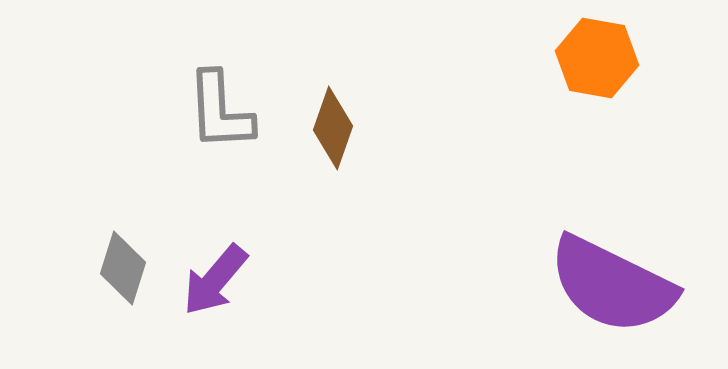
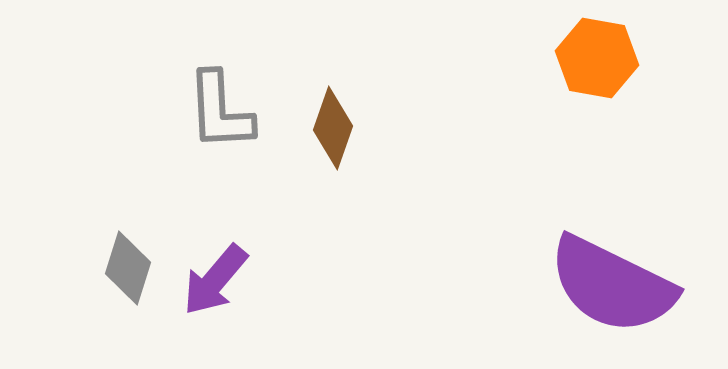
gray diamond: moved 5 px right
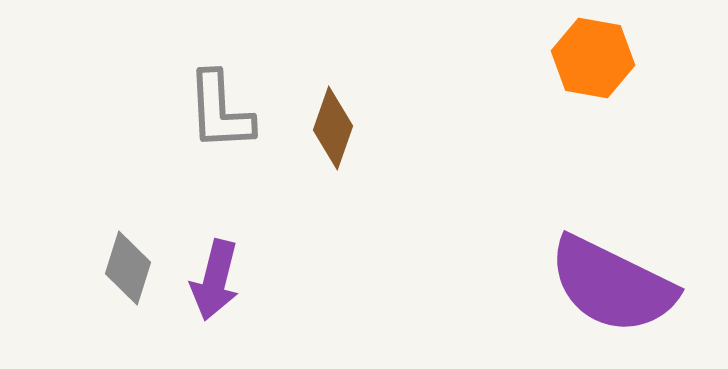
orange hexagon: moved 4 px left
purple arrow: rotated 26 degrees counterclockwise
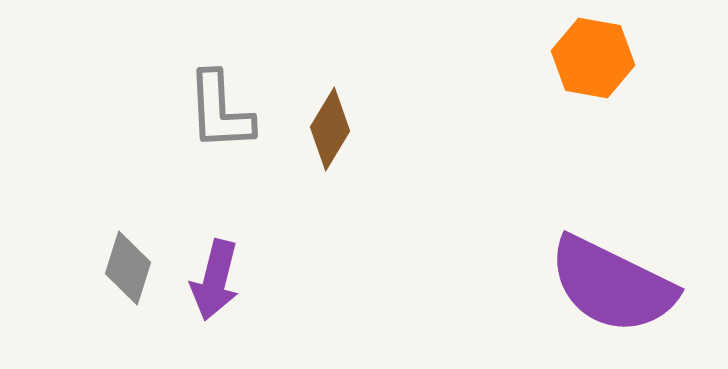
brown diamond: moved 3 px left, 1 px down; rotated 12 degrees clockwise
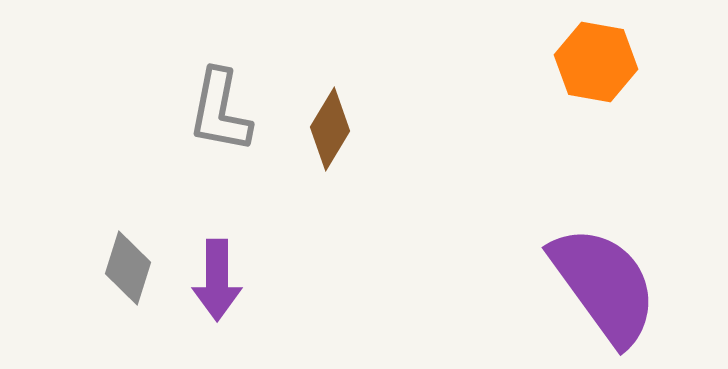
orange hexagon: moved 3 px right, 4 px down
gray L-shape: rotated 14 degrees clockwise
purple arrow: moved 2 px right; rotated 14 degrees counterclockwise
purple semicircle: moved 8 px left; rotated 152 degrees counterclockwise
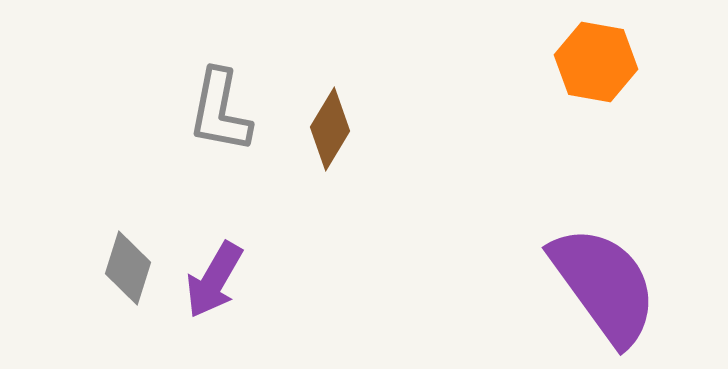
purple arrow: moved 3 px left; rotated 30 degrees clockwise
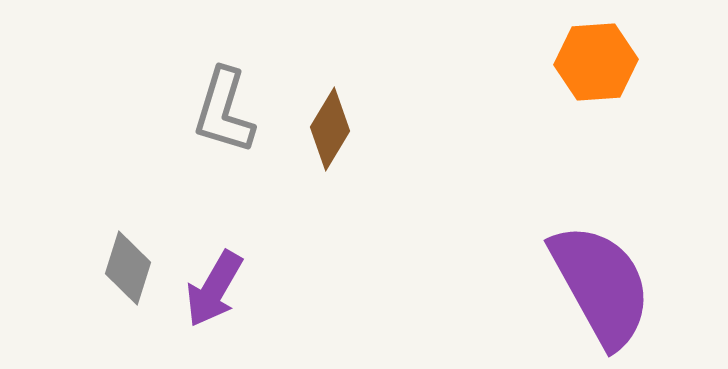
orange hexagon: rotated 14 degrees counterclockwise
gray L-shape: moved 4 px right; rotated 6 degrees clockwise
purple arrow: moved 9 px down
purple semicircle: moved 3 px left; rotated 7 degrees clockwise
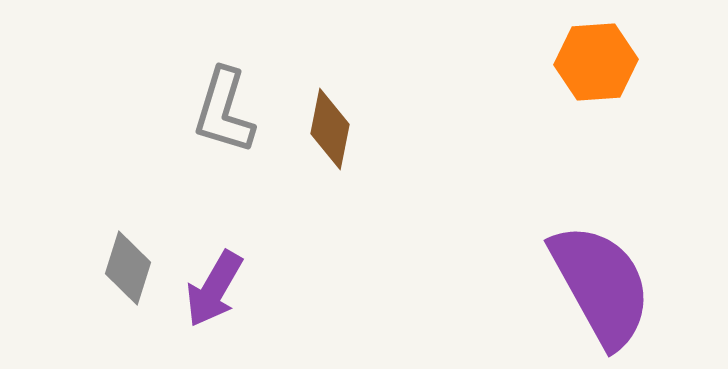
brown diamond: rotated 20 degrees counterclockwise
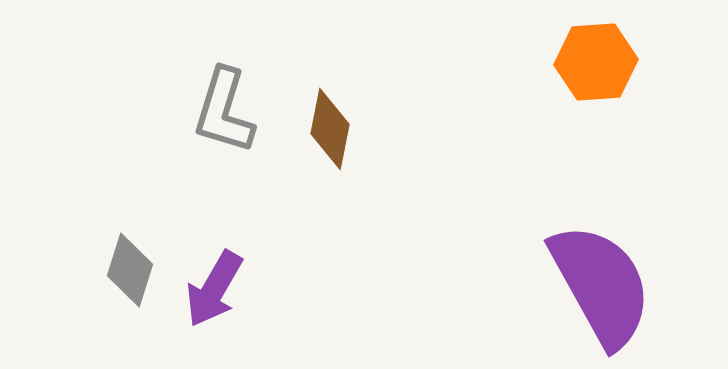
gray diamond: moved 2 px right, 2 px down
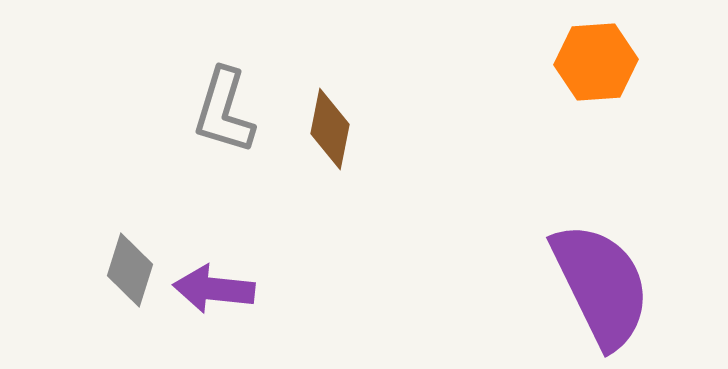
purple semicircle: rotated 3 degrees clockwise
purple arrow: rotated 66 degrees clockwise
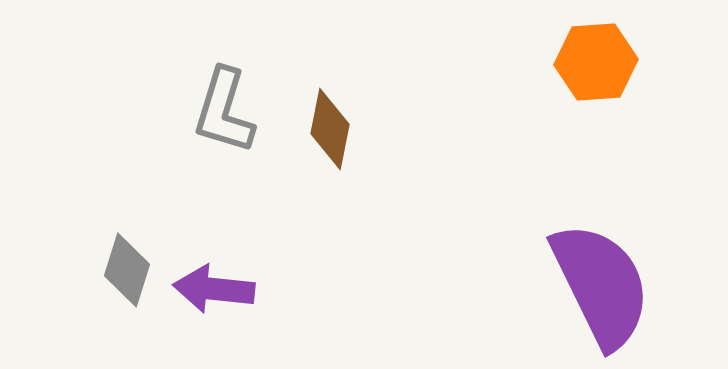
gray diamond: moved 3 px left
